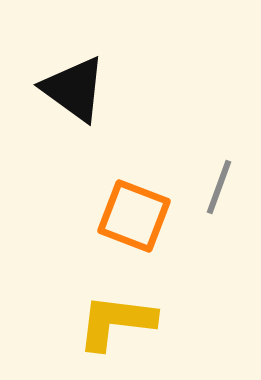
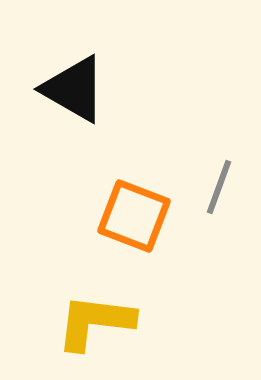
black triangle: rotated 6 degrees counterclockwise
yellow L-shape: moved 21 px left
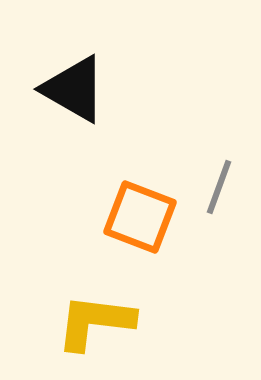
orange square: moved 6 px right, 1 px down
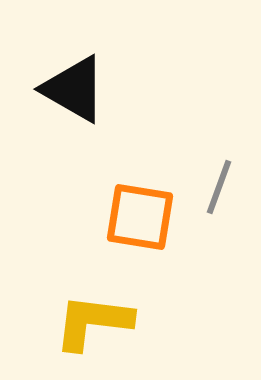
orange square: rotated 12 degrees counterclockwise
yellow L-shape: moved 2 px left
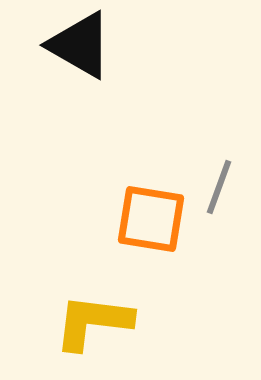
black triangle: moved 6 px right, 44 px up
orange square: moved 11 px right, 2 px down
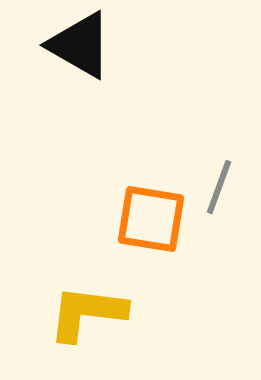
yellow L-shape: moved 6 px left, 9 px up
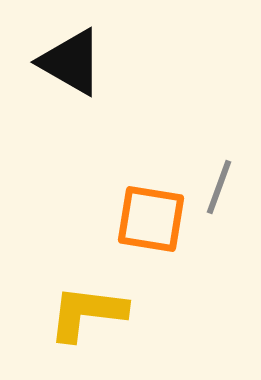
black triangle: moved 9 px left, 17 px down
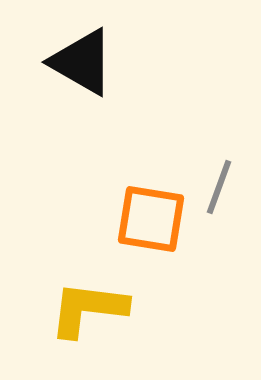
black triangle: moved 11 px right
yellow L-shape: moved 1 px right, 4 px up
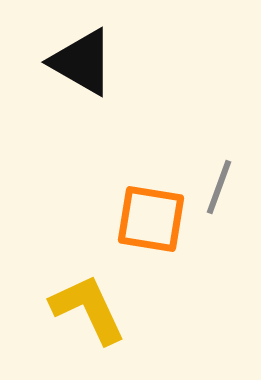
yellow L-shape: rotated 58 degrees clockwise
